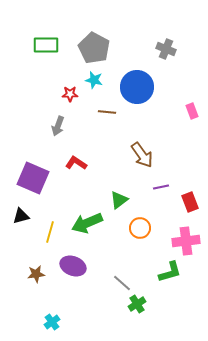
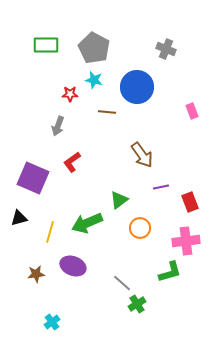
red L-shape: moved 4 px left, 1 px up; rotated 70 degrees counterclockwise
black triangle: moved 2 px left, 2 px down
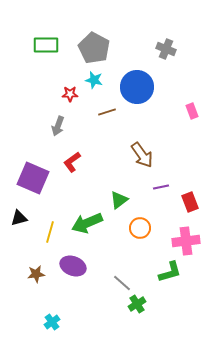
brown line: rotated 24 degrees counterclockwise
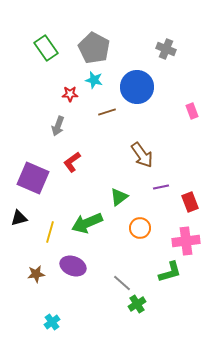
green rectangle: moved 3 px down; rotated 55 degrees clockwise
green triangle: moved 3 px up
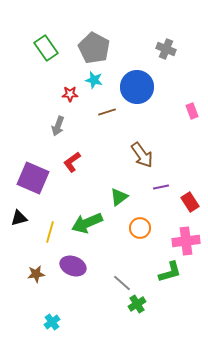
red rectangle: rotated 12 degrees counterclockwise
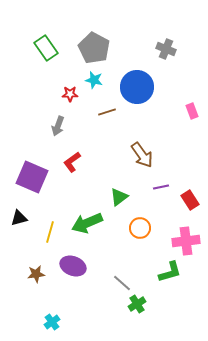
purple square: moved 1 px left, 1 px up
red rectangle: moved 2 px up
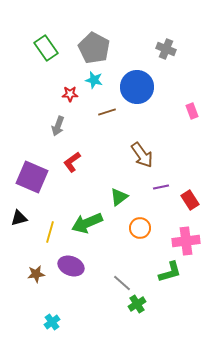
purple ellipse: moved 2 px left
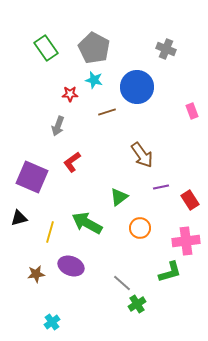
green arrow: rotated 52 degrees clockwise
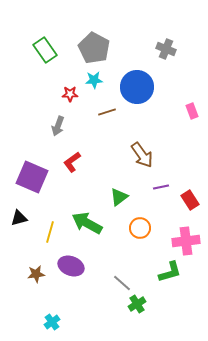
green rectangle: moved 1 px left, 2 px down
cyan star: rotated 18 degrees counterclockwise
